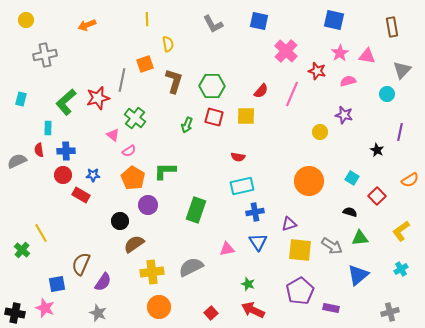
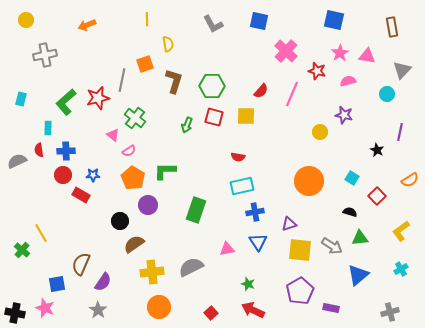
gray star at (98, 313): moved 3 px up; rotated 12 degrees clockwise
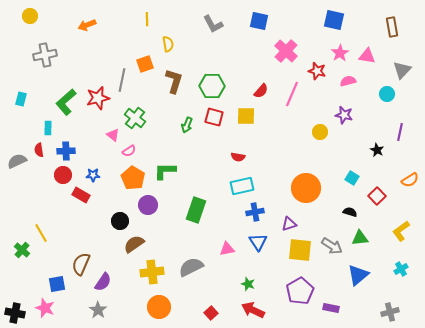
yellow circle at (26, 20): moved 4 px right, 4 px up
orange circle at (309, 181): moved 3 px left, 7 px down
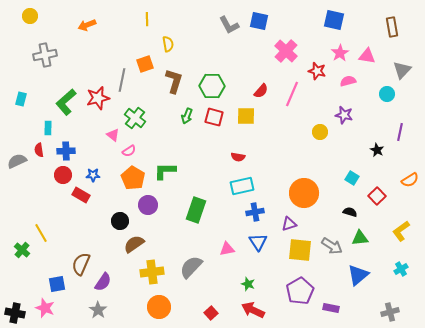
gray L-shape at (213, 24): moved 16 px right, 1 px down
green arrow at (187, 125): moved 9 px up
orange circle at (306, 188): moved 2 px left, 5 px down
gray semicircle at (191, 267): rotated 20 degrees counterclockwise
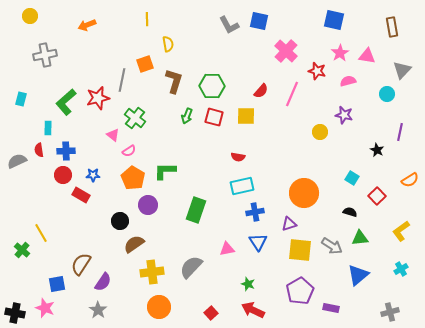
brown semicircle at (81, 264): rotated 10 degrees clockwise
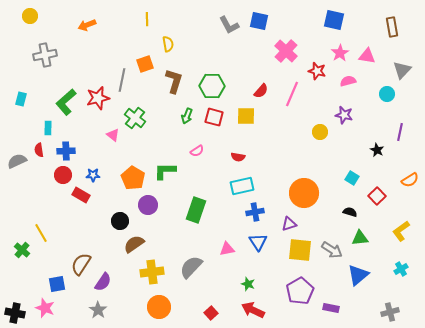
pink semicircle at (129, 151): moved 68 px right
gray arrow at (332, 246): moved 4 px down
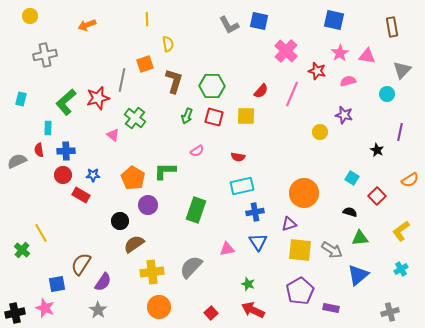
black cross at (15, 313): rotated 24 degrees counterclockwise
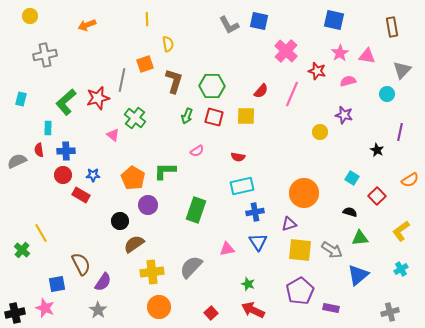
brown semicircle at (81, 264): rotated 120 degrees clockwise
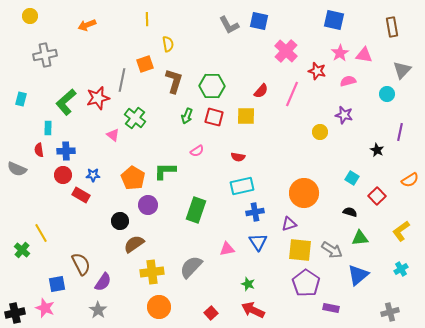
pink triangle at (367, 56): moved 3 px left, 1 px up
gray semicircle at (17, 161): moved 8 px down; rotated 132 degrees counterclockwise
purple pentagon at (300, 291): moved 6 px right, 8 px up; rotated 8 degrees counterclockwise
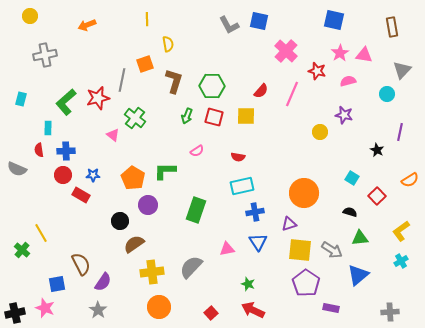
cyan cross at (401, 269): moved 8 px up
gray cross at (390, 312): rotated 12 degrees clockwise
